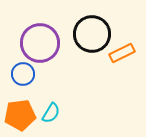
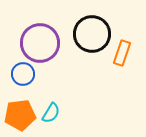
orange rectangle: rotated 45 degrees counterclockwise
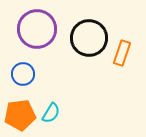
black circle: moved 3 px left, 4 px down
purple circle: moved 3 px left, 14 px up
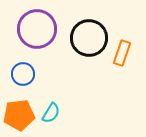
orange pentagon: moved 1 px left
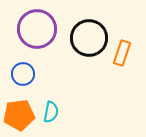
cyan semicircle: moved 1 px up; rotated 20 degrees counterclockwise
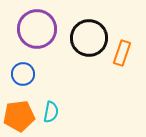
orange pentagon: moved 1 px down
